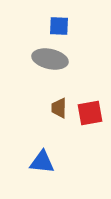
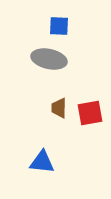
gray ellipse: moved 1 px left
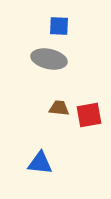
brown trapezoid: rotated 95 degrees clockwise
red square: moved 1 px left, 2 px down
blue triangle: moved 2 px left, 1 px down
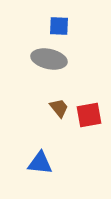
brown trapezoid: rotated 45 degrees clockwise
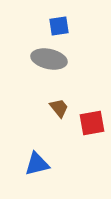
blue square: rotated 10 degrees counterclockwise
red square: moved 3 px right, 8 px down
blue triangle: moved 3 px left, 1 px down; rotated 20 degrees counterclockwise
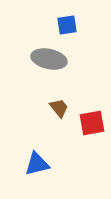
blue square: moved 8 px right, 1 px up
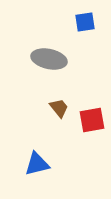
blue square: moved 18 px right, 3 px up
red square: moved 3 px up
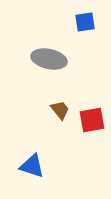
brown trapezoid: moved 1 px right, 2 px down
blue triangle: moved 5 px left, 2 px down; rotated 32 degrees clockwise
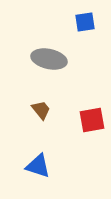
brown trapezoid: moved 19 px left
blue triangle: moved 6 px right
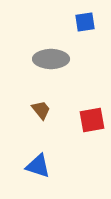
gray ellipse: moved 2 px right; rotated 12 degrees counterclockwise
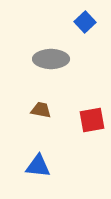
blue square: rotated 35 degrees counterclockwise
brown trapezoid: rotated 40 degrees counterclockwise
blue triangle: rotated 12 degrees counterclockwise
